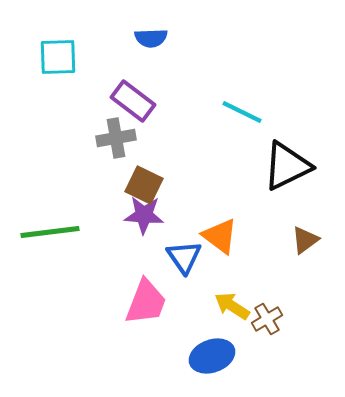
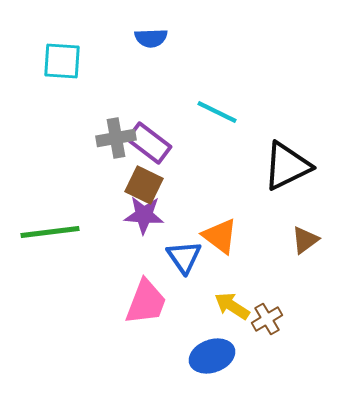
cyan square: moved 4 px right, 4 px down; rotated 6 degrees clockwise
purple rectangle: moved 16 px right, 42 px down
cyan line: moved 25 px left
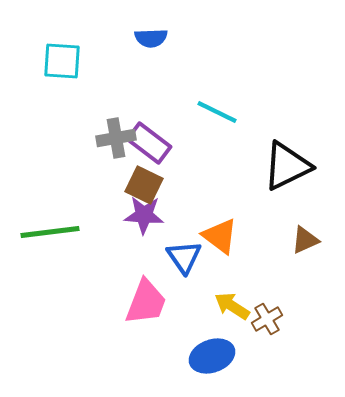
brown triangle: rotated 12 degrees clockwise
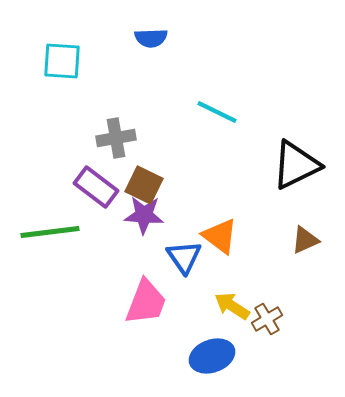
purple rectangle: moved 53 px left, 44 px down
black triangle: moved 9 px right, 1 px up
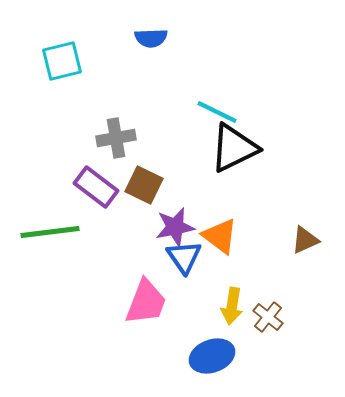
cyan square: rotated 18 degrees counterclockwise
black triangle: moved 62 px left, 17 px up
purple star: moved 31 px right, 12 px down; rotated 15 degrees counterclockwise
yellow arrow: rotated 114 degrees counterclockwise
brown cross: moved 1 px right, 2 px up; rotated 20 degrees counterclockwise
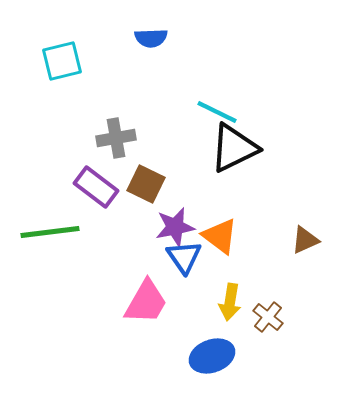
brown square: moved 2 px right, 1 px up
pink trapezoid: rotated 9 degrees clockwise
yellow arrow: moved 2 px left, 4 px up
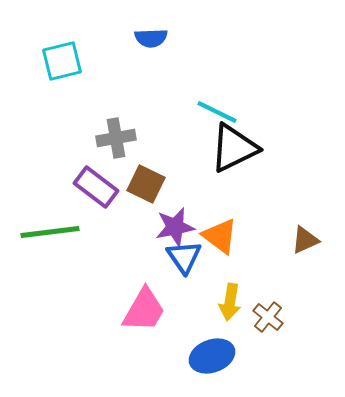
pink trapezoid: moved 2 px left, 8 px down
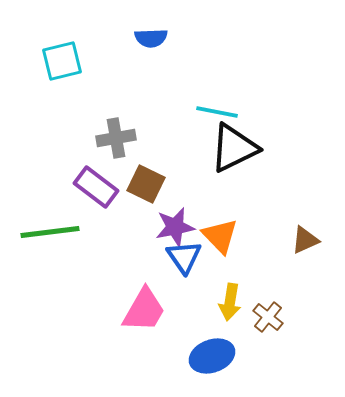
cyan line: rotated 15 degrees counterclockwise
orange triangle: rotated 9 degrees clockwise
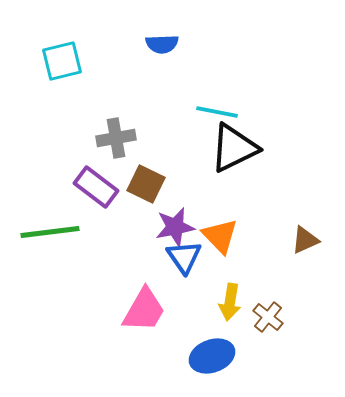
blue semicircle: moved 11 px right, 6 px down
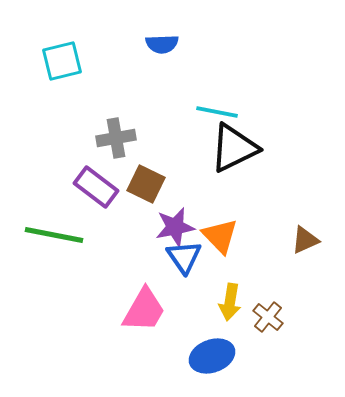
green line: moved 4 px right, 3 px down; rotated 18 degrees clockwise
